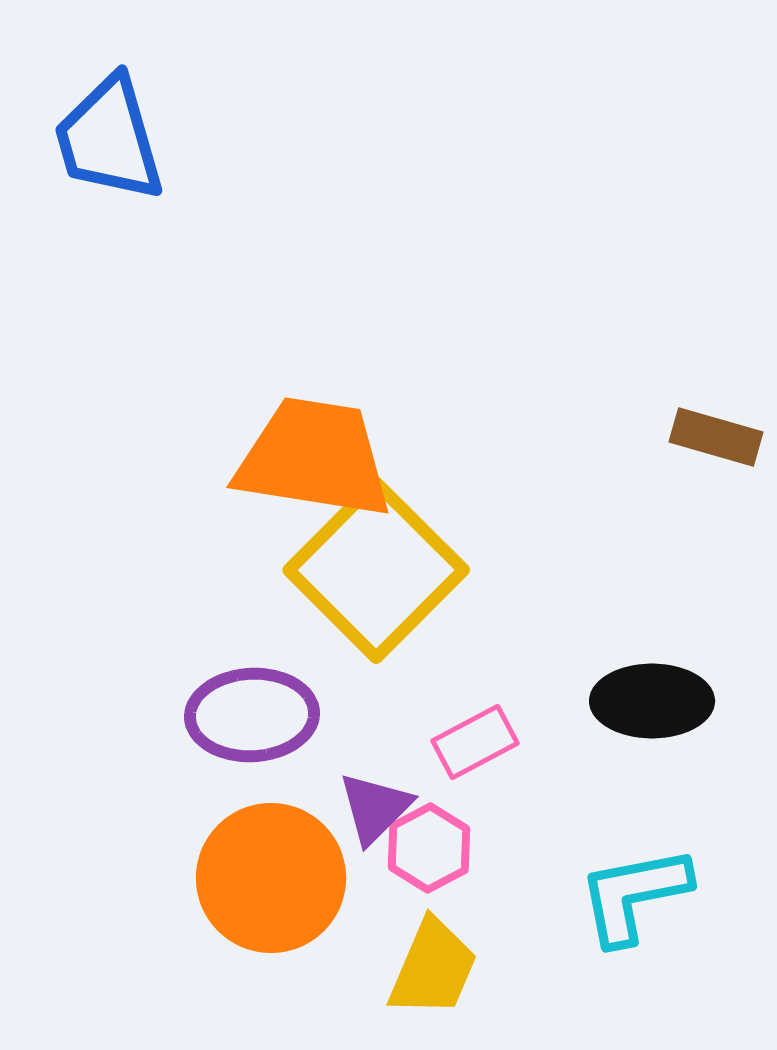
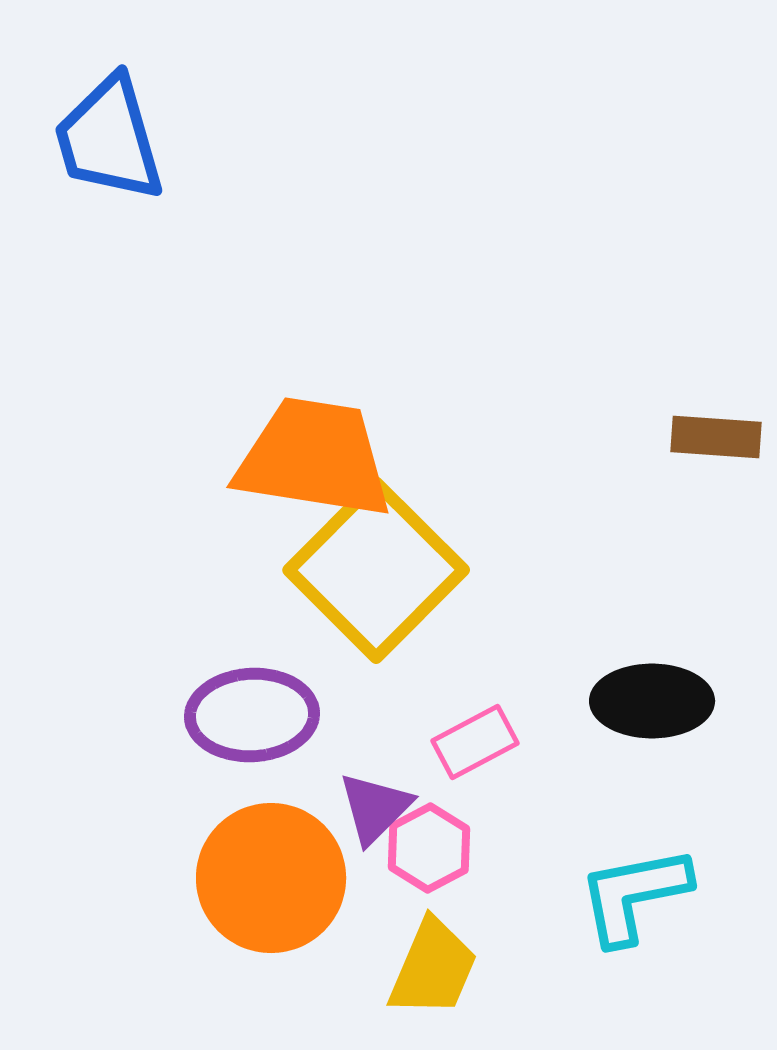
brown rectangle: rotated 12 degrees counterclockwise
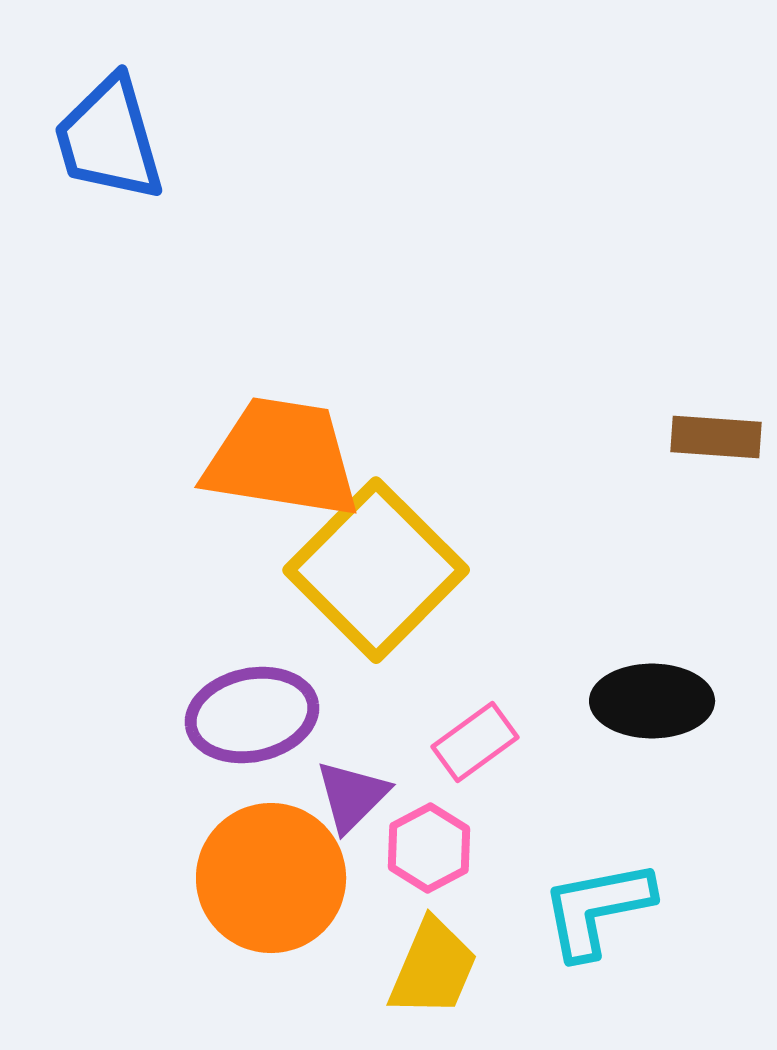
orange trapezoid: moved 32 px left
purple ellipse: rotated 9 degrees counterclockwise
pink rectangle: rotated 8 degrees counterclockwise
purple triangle: moved 23 px left, 12 px up
cyan L-shape: moved 37 px left, 14 px down
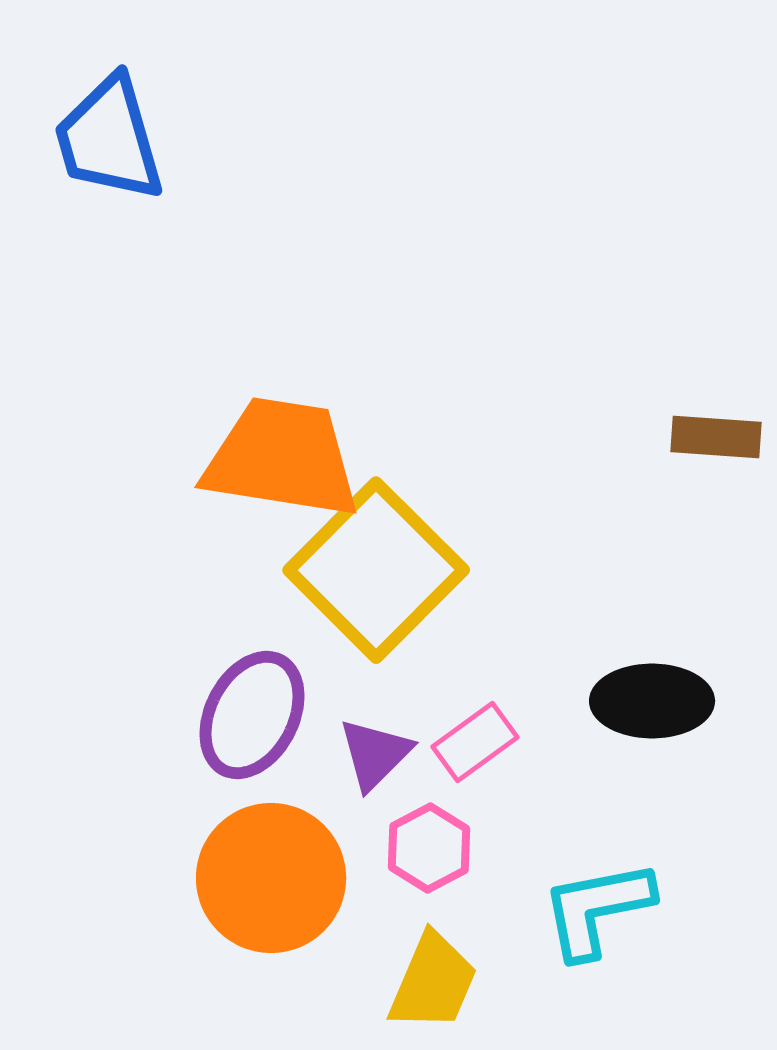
purple ellipse: rotated 51 degrees counterclockwise
purple triangle: moved 23 px right, 42 px up
yellow trapezoid: moved 14 px down
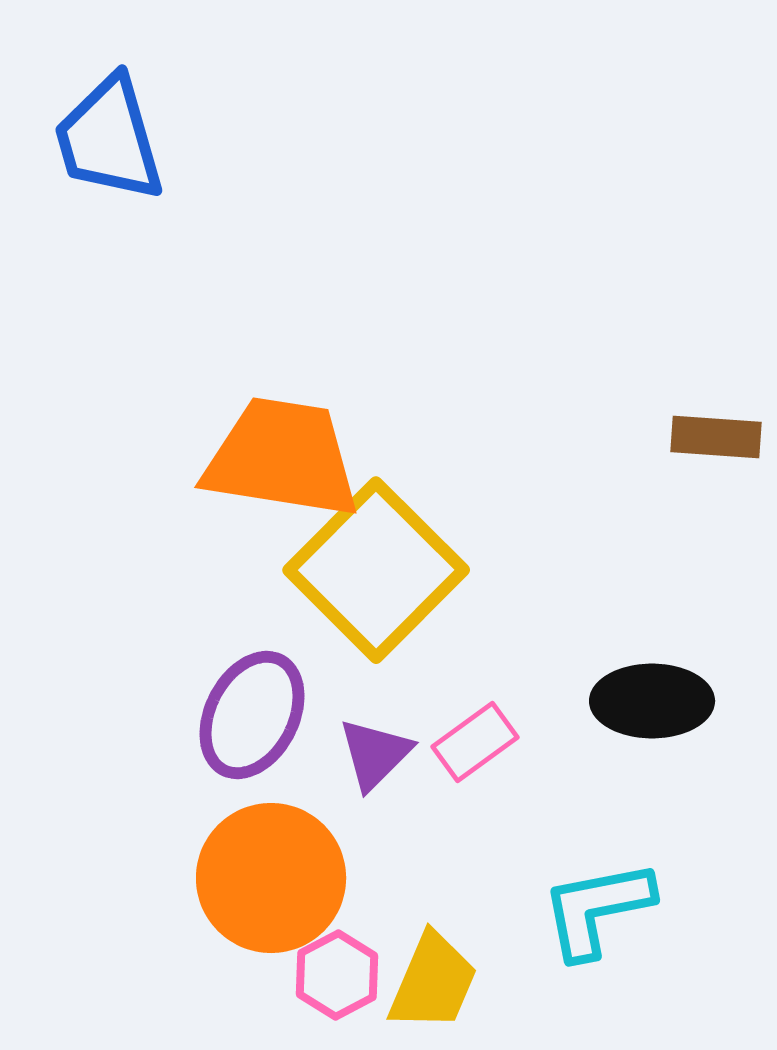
pink hexagon: moved 92 px left, 127 px down
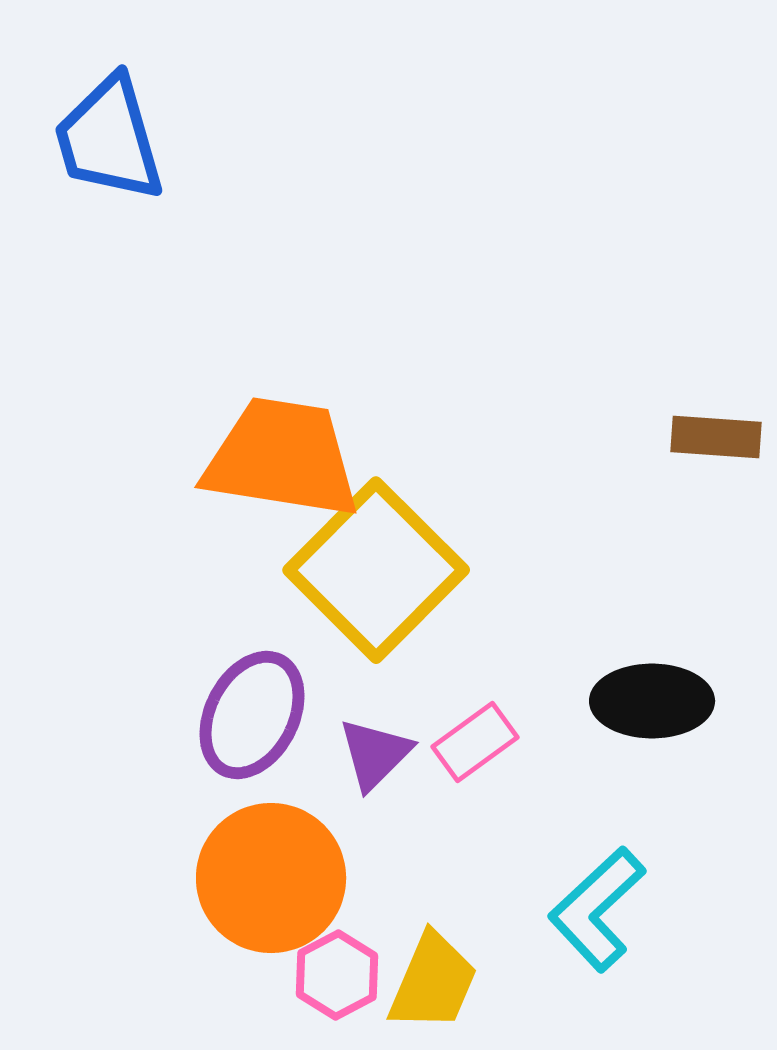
cyan L-shape: rotated 32 degrees counterclockwise
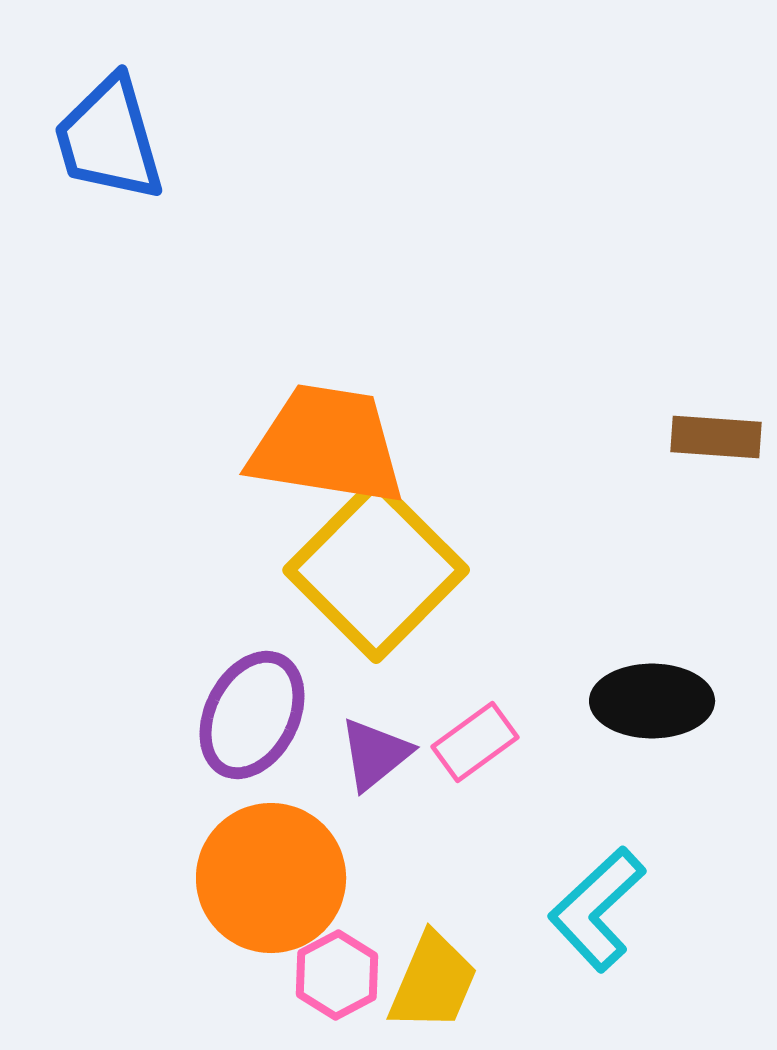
orange trapezoid: moved 45 px right, 13 px up
purple triangle: rotated 6 degrees clockwise
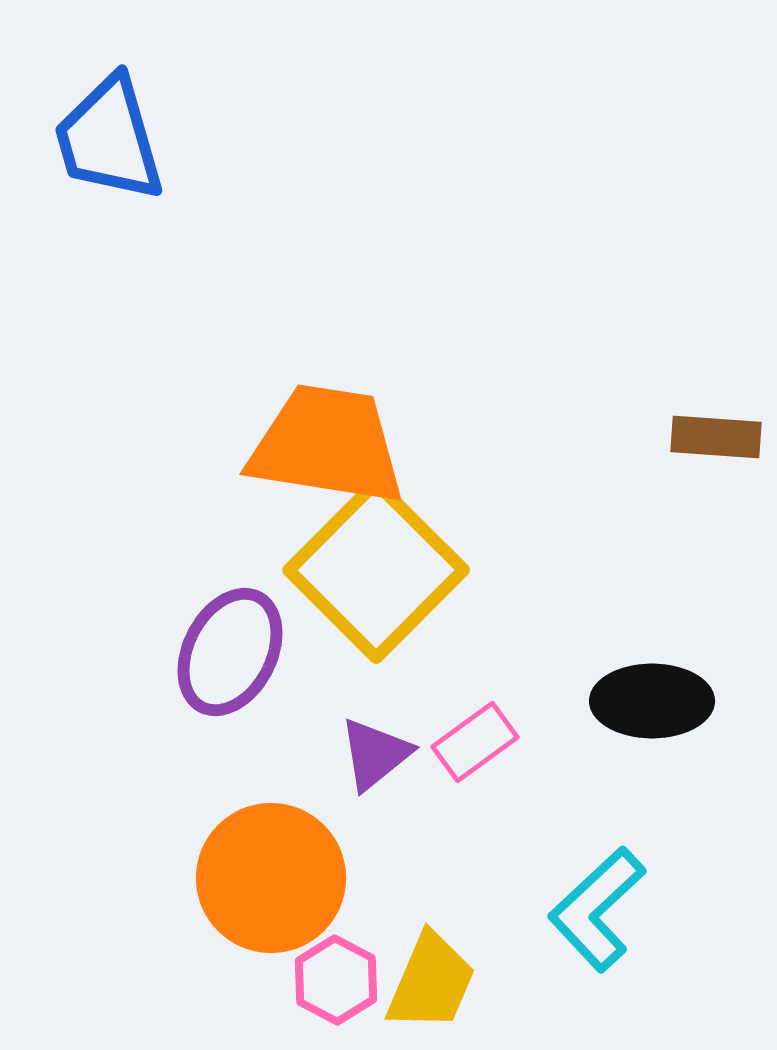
purple ellipse: moved 22 px left, 63 px up
pink hexagon: moved 1 px left, 5 px down; rotated 4 degrees counterclockwise
yellow trapezoid: moved 2 px left
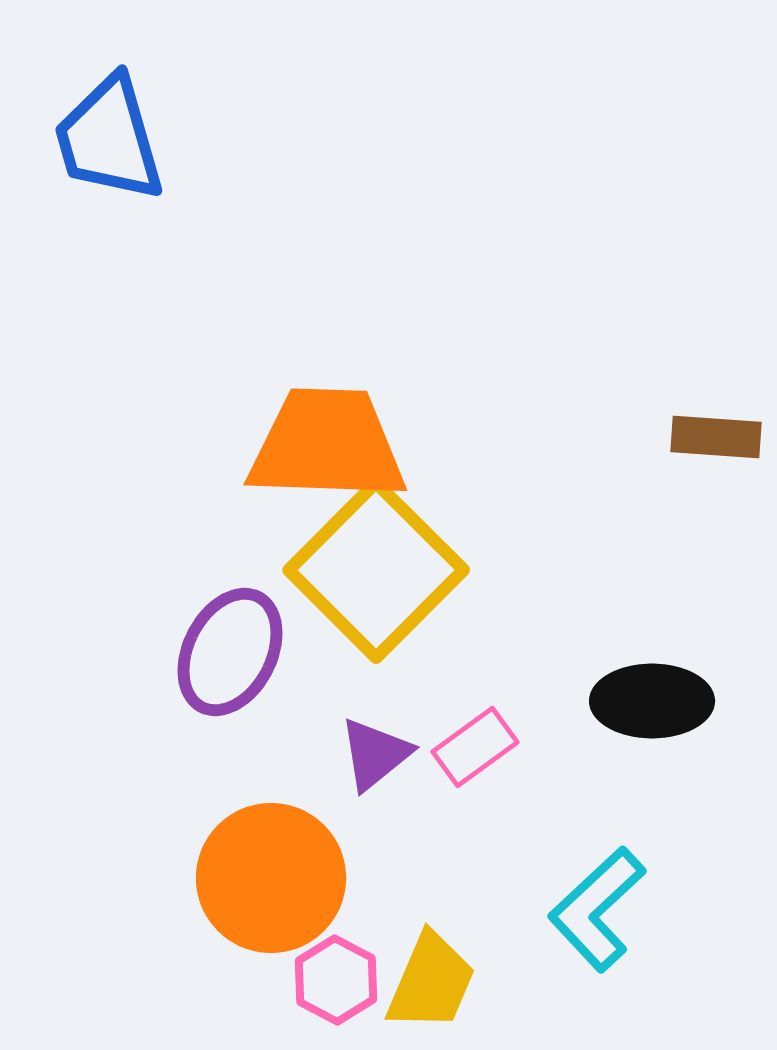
orange trapezoid: rotated 7 degrees counterclockwise
pink rectangle: moved 5 px down
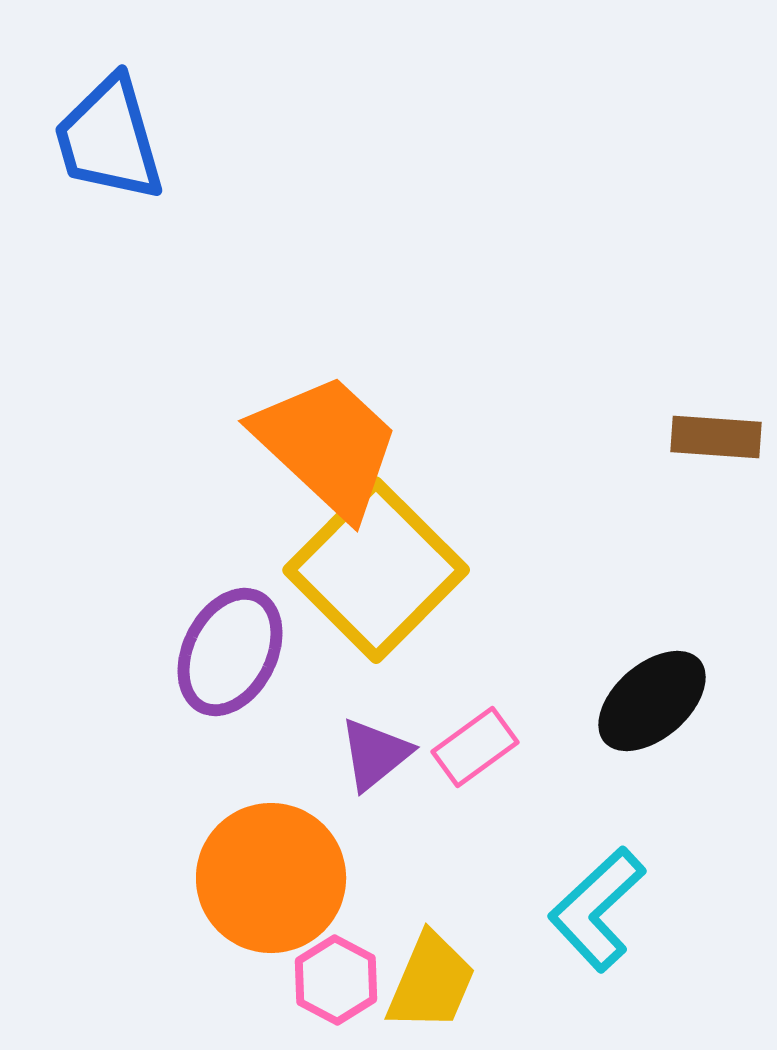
orange trapezoid: rotated 41 degrees clockwise
black ellipse: rotated 41 degrees counterclockwise
